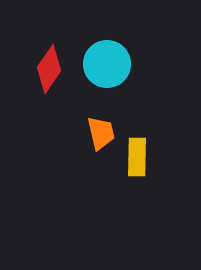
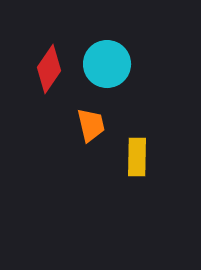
orange trapezoid: moved 10 px left, 8 px up
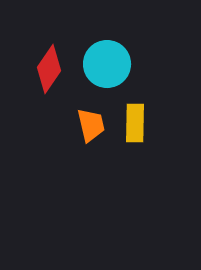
yellow rectangle: moved 2 px left, 34 px up
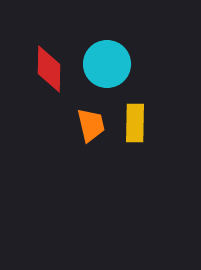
red diamond: rotated 33 degrees counterclockwise
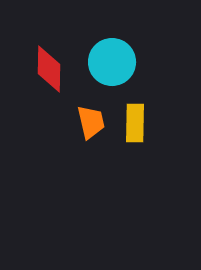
cyan circle: moved 5 px right, 2 px up
orange trapezoid: moved 3 px up
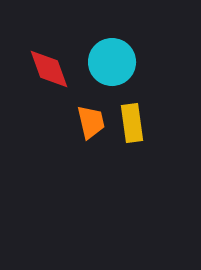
red diamond: rotated 21 degrees counterclockwise
yellow rectangle: moved 3 px left; rotated 9 degrees counterclockwise
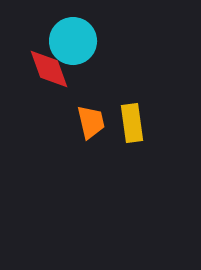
cyan circle: moved 39 px left, 21 px up
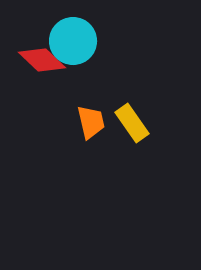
red diamond: moved 7 px left, 9 px up; rotated 27 degrees counterclockwise
yellow rectangle: rotated 27 degrees counterclockwise
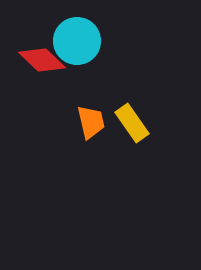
cyan circle: moved 4 px right
